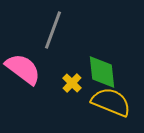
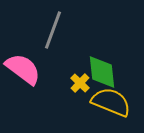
yellow cross: moved 8 px right
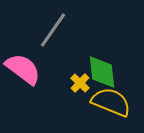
gray line: rotated 15 degrees clockwise
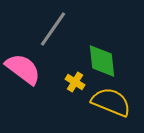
gray line: moved 1 px up
green diamond: moved 11 px up
yellow cross: moved 5 px left, 1 px up; rotated 12 degrees counterclockwise
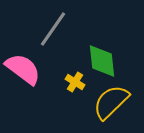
yellow semicircle: rotated 66 degrees counterclockwise
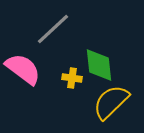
gray line: rotated 12 degrees clockwise
green diamond: moved 3 px left, 4 px down
yellow cross: moved 3 px left, 4 px up; rotated 24 degrees counterclockwise
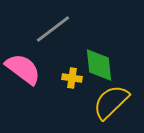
gray line: rotated 6 degrees clockwise
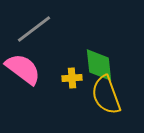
gray line: moved 19 px left
yellow cross: rotated 12 degrees counterclockwise
yellow semicircle: moved 5 px left, 7 px up; rotated 66 degrees counterclockwise
